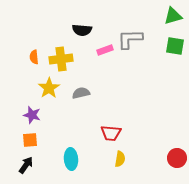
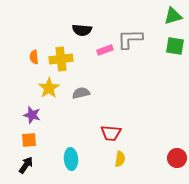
orange square: moved 1 px left
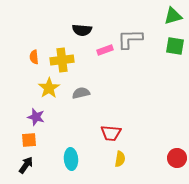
yellow cross: moved 1 px right, 1 px down
purple star: moved 4 px right, 2 px down
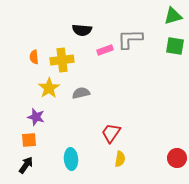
red trapezoid: rotated 120 degrees clockwise
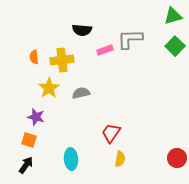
green square: rotated 36 degrees clockwise
orange square: rotated 21 degrees clockwise
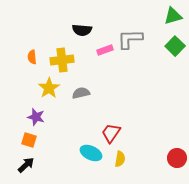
orange semicircle: moved 2 px left
cyan ellipse: moved 20 px right, 6 px up; rotated 60 degrees counterclockwise
black arrow: rotated 12 degrees clockwise
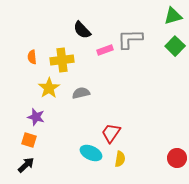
black semicircle: rotated 42 degrees clockwise
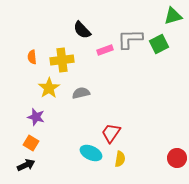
green square: moved 16 px left, 2 px up; rotated 18 degrees clockwise
orange square: moved 2 px right, 3 px down; rotated 14 degrees clockwise
black arrow: rotated 18 degrees clockwise
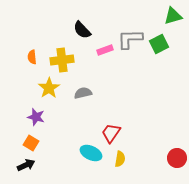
gray semicircle: moved 2 px right
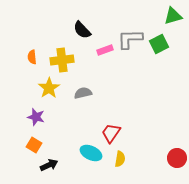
orange square: moved 3 px right, 2 px down
black arrow: moved 23 px right
